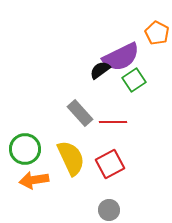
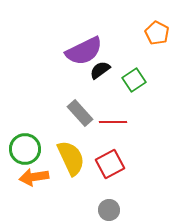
purple semicircle: moved 37 px left, 6 px up
orange arrow: moved 3 px up
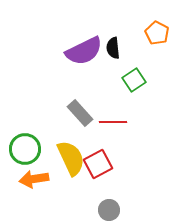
black semicircle: moved 13 px right, 22 px up; rotated 60 degrees counterclockwise
red square: moved 12 px left
orange arrow: moved 2 px down
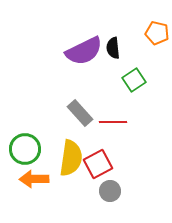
orange pentagon: rotated 15 degrees counterclockwise
yellow semicircle: rotated 33 degrees clockwise
orange arrow: rotated 8 degrees clockwise
gray circle: moved 1 px right, 19 px up
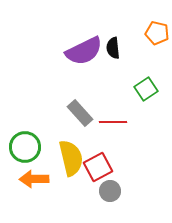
green square: moved 12 px right, 9 px down
green circle: moved 2 px up
yellow semicircle: rotated 21 degrees counterclockwise
red square: moved 3 px down
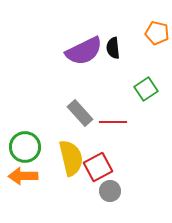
orange arrow: moved 11 px left, 3 px up
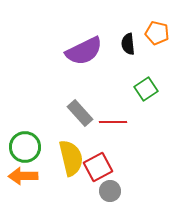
black semicircle: moved 15 px right, 4 px up
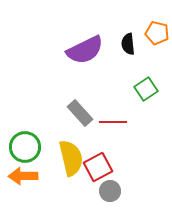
purple semicircle: moved 1 px right, 1 px up
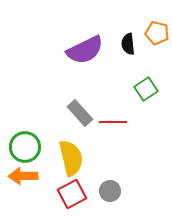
red square: moved 26 px left, 27 px down
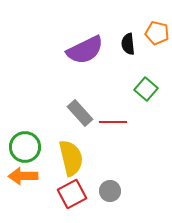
green square: rotated 15 degrees counterclockwise
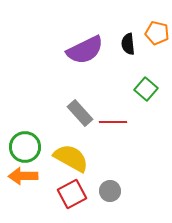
yellow semicircle: rotated 48 degrees counterclockwise
